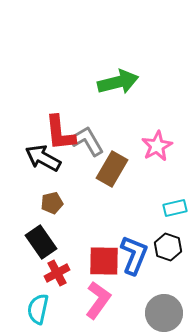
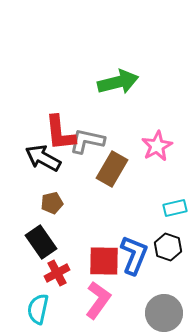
gray L-shape: rotated 48 degrees counterclockwise
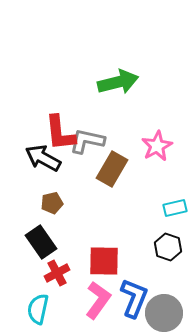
blue L-shape: moved 43 px down
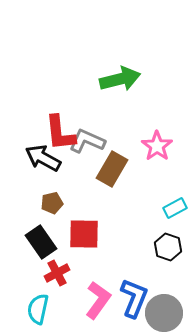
green arrow: moved 2 px right, 3 px up
gray L-shape: rotated 12 degrees clockwise
pink star: rotated 8 degrees counterclockwise
cyan rectangle: rotated 15 degrees counterclockwise
red square: moved 20 px left, 27 px up
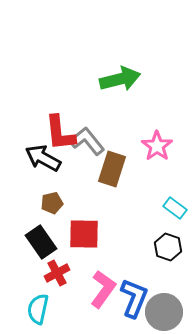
gray L-shape: rotated 27 degrees clockwise
brown rectangle: rotated 12 degrees counterclockwise
cyan rectangle: rotated 65 degrees clockwise
pink L-shape: moved 5 px right, 11 px up
gray circle: moved 1 px up
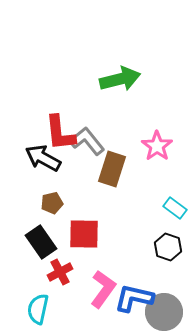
red cross: moved 3 px right, 1 px up
blue L-shape: rotated 99 degrees counterclockwise
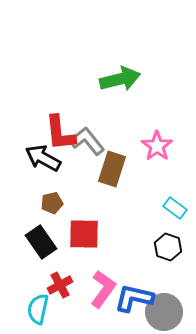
red cross: moved 13 px down
